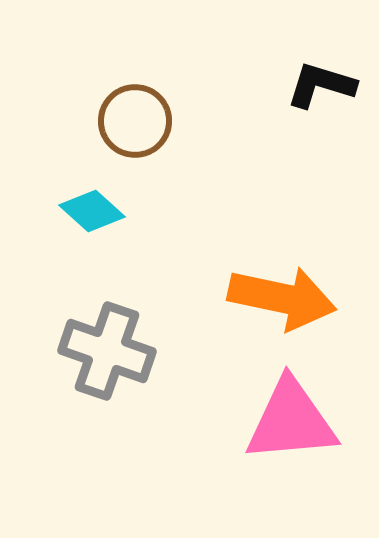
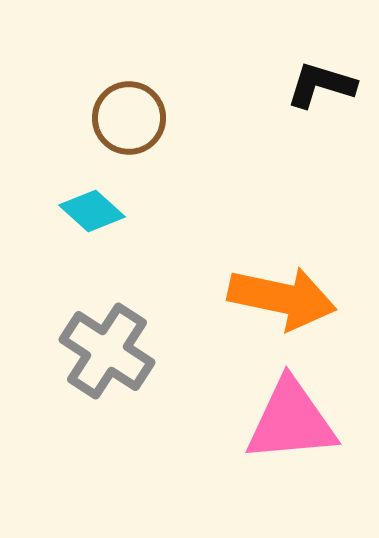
brown circle: moved 6 px left, 3 px up
gray cross: rotated 14 degrees clockwise
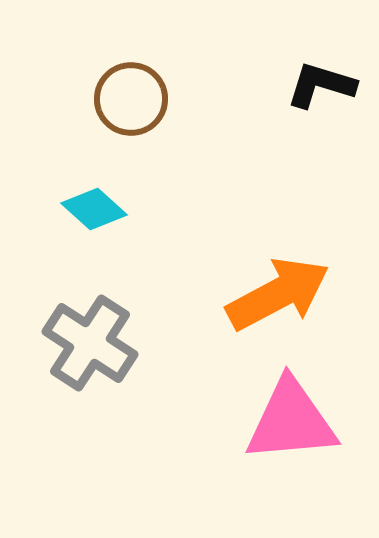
brown circle: moved 2 px right, 19 px up
cyan diamond: moved 2 px right, 2 px up
orange arrow: moved 4 px left, 4 px up; rotated 40 degrees counterclockwise
gray cross: moved 17 px left, 8 px up
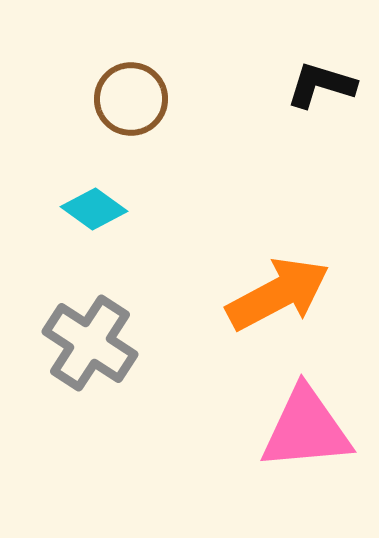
cyan diamond: rotated 6 degrees counterclockwise
pink triangle: moved 15 px right, 8 px down
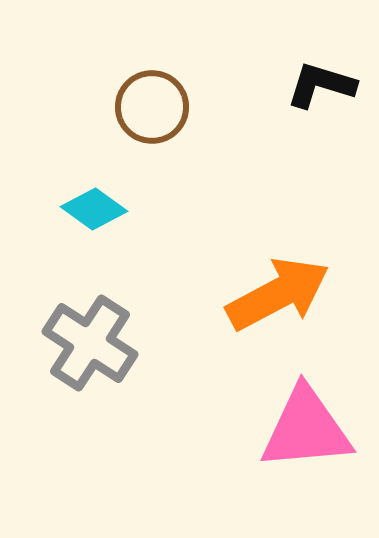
brown circle: moved 21 px right, 8 px down
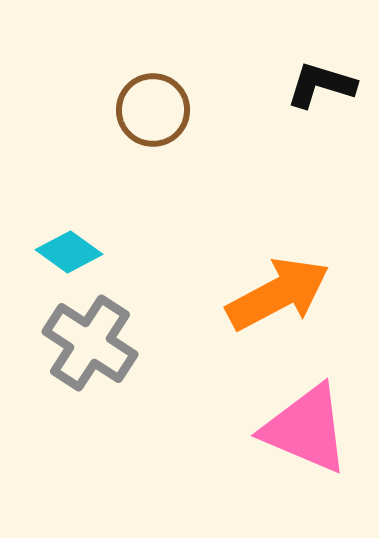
brown circle: moved 1 px right, 3 px down
cyan diamond: moved 25 px left, 43 px down
pink triangle: rotated 28 degrees clockwise
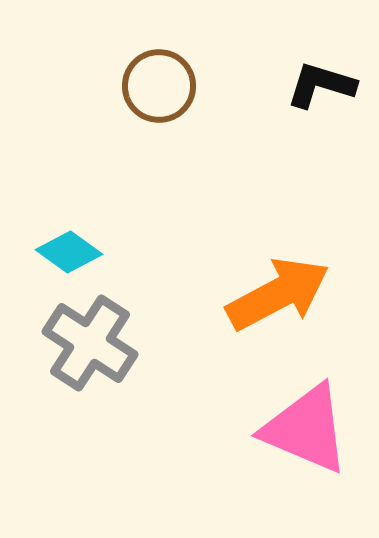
brown circle: moved 6 px right, 24 px up
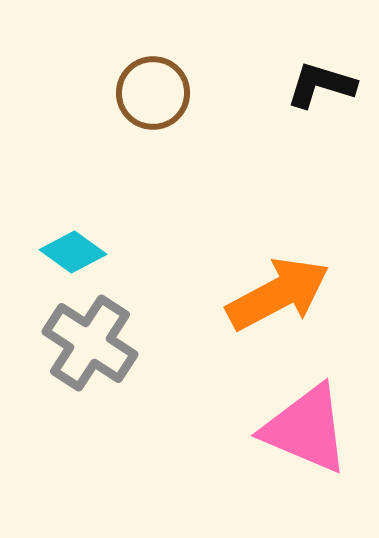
brown circle: moved 6 px left, 7 px down
cyan diamond: moved 4 px right
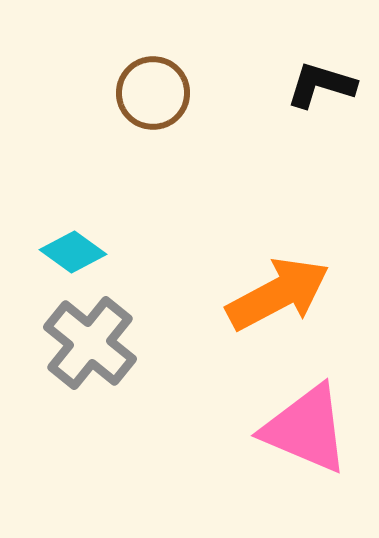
gray cross: rotated 6 degrees clockwise
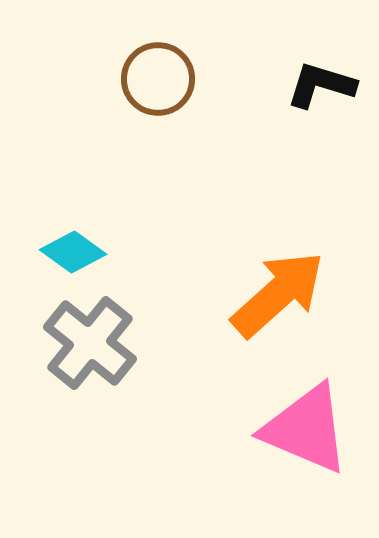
brown circle: moved 5 px right, 14 px up
orange arrow: rotated 14 degrees counterclockwise
